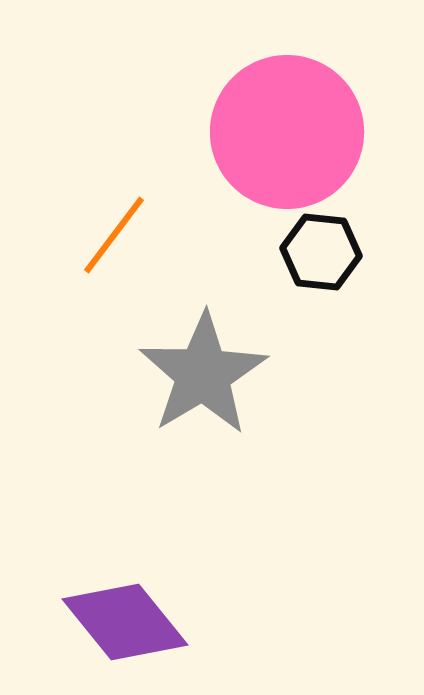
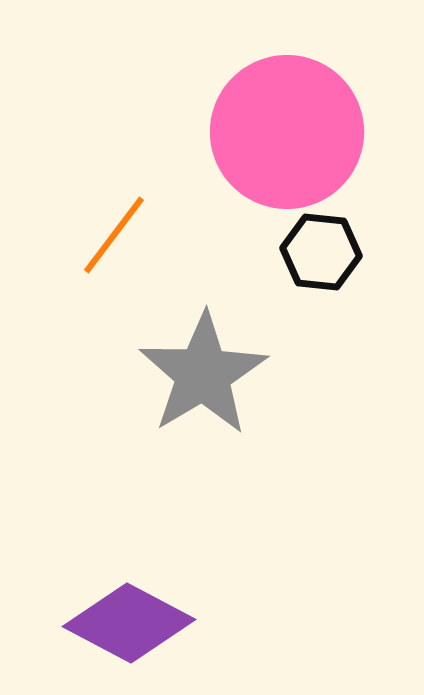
purple diamond: moved 4 px right, 1 px down; rotated 23 degrees counterclockwise
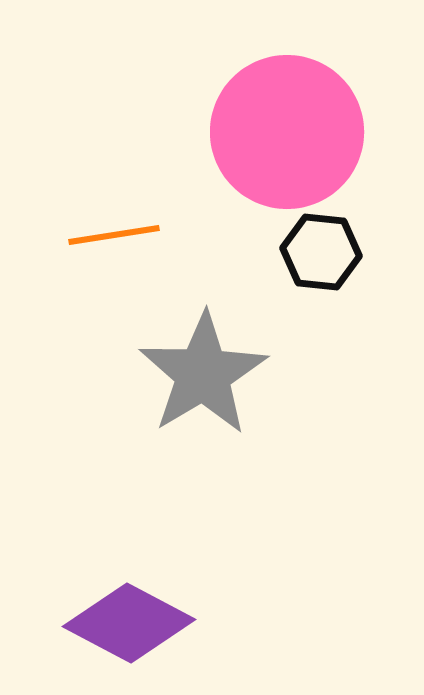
orange line: rotated 44 degrees clockwise
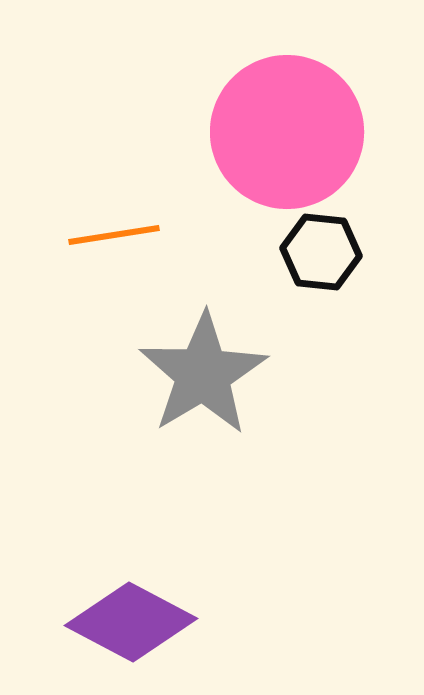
purple diamond: moved 2 px right, 1 px up
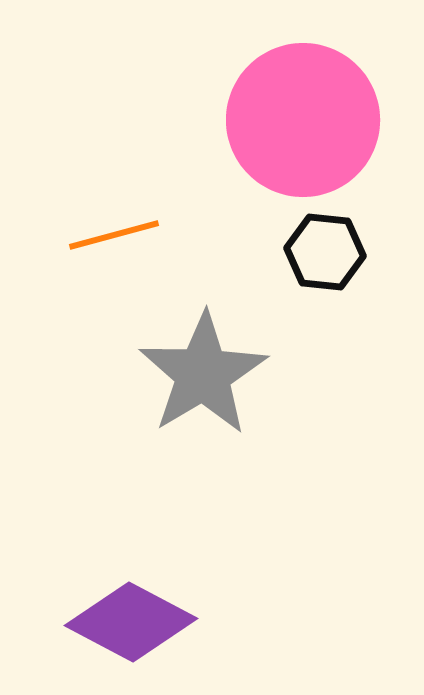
pink circle: moved 16 px right, 12 px up
orange line: rotated 6 degrees counterclockwise
black hexagon: moved 4 px right
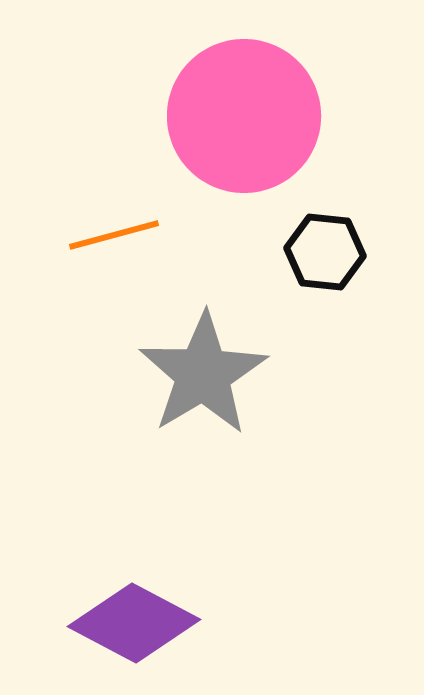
pink circle: moved 59 px left, 4 px up
purple diamond: moved 3 px right, 1 px down
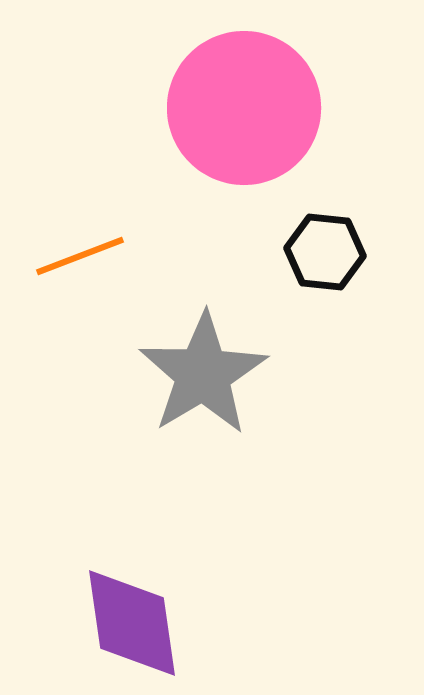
pink circle: moved 8 px up
orange line: moved 34 px left, 21 px down; rotated 6 degrees counterclockwise
purple diamond: moved 2 px left; rotated 54 degrees clockwise
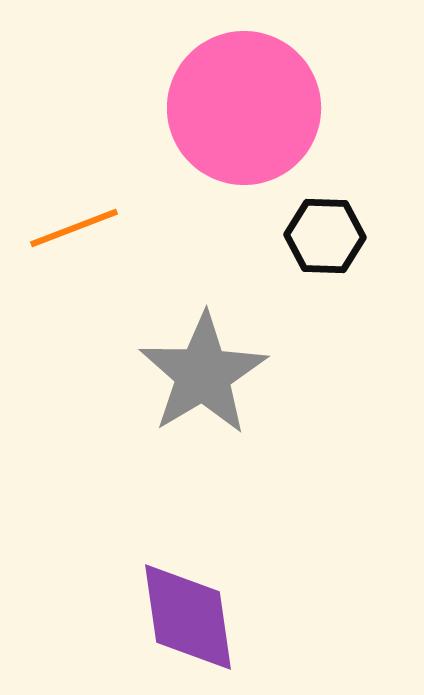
black hexagon: moved 16 px up; rotated 4 degrees counterclockwise
orange line: moved 6 px left, 28 px up
purple diamond: moved 56 px right, 6 px up
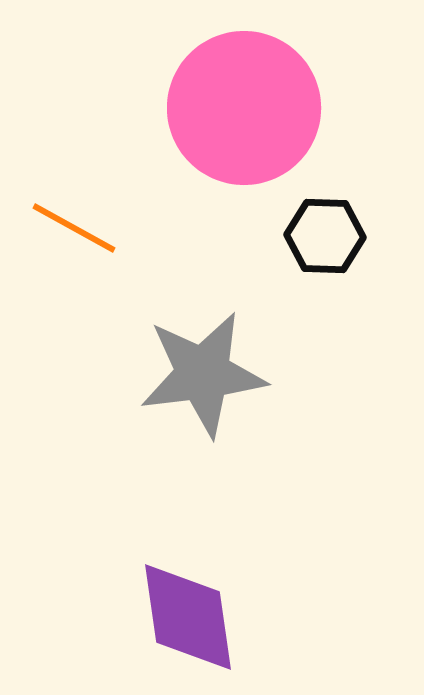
orange line: rotated 50 degrees clockwise
gray star: rotated 24 degrees clockwise
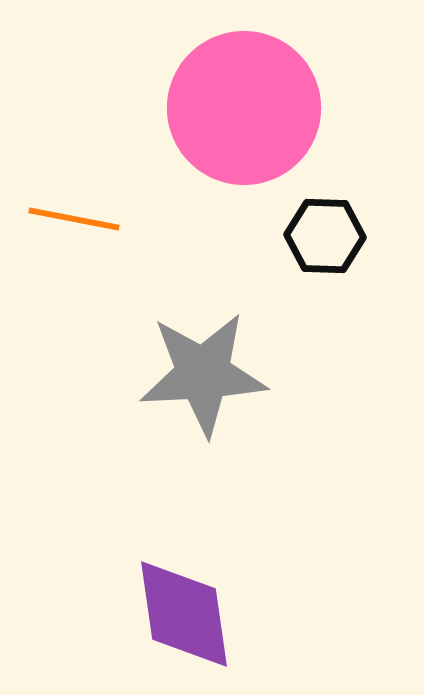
orange line: moved 9 px up; rotated 18 degrees counterclockwise
gray star: rotated 4 degrees clockwise
purple diamond: moved 4 px left, 3 px up
